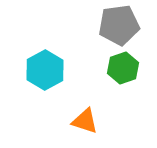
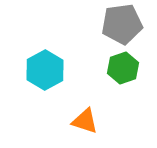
gray pentagon: moved 3 px right, 1 px up
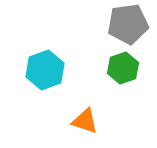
gray pentagon: moved 6 px right
cyan hexagon: rotated 9 degrees clockwise
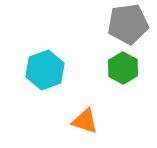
green hexagon: rotated 12 degrees counterclockwise
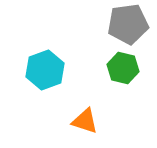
green hexagon: rotated 16 degrees counterclockwise
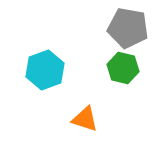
gray pentagon: moved 4 px down; rotated 18 degrees clockwise
orange triangle: moved 2 px up
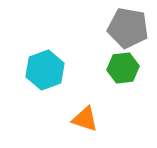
green hexagon: rotated 20 degrees counterclockwise
